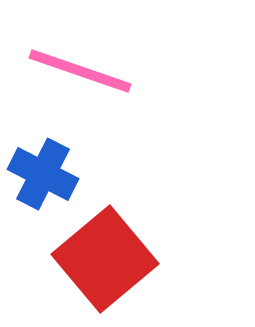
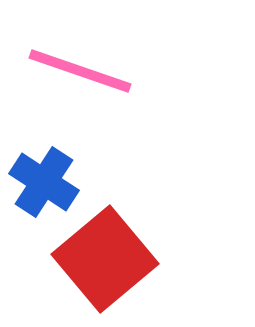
blue cross: moved 1 px right, 8 px down; rotated 6 degrees clockwise
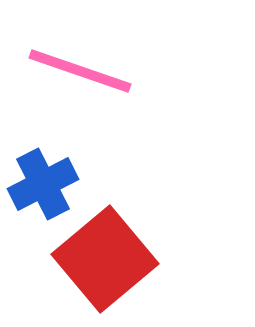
blue cross: moved 1 px left, 2 px down; rotated 30 degrees clockwise
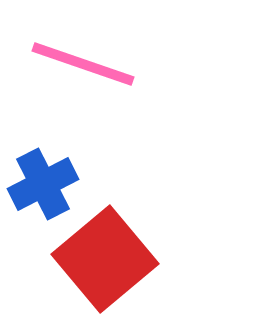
pink line: moved 3 px right, 7 px up
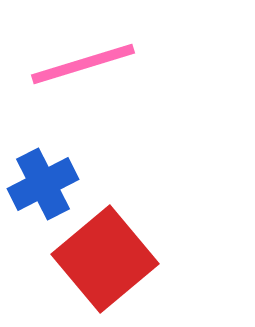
pink line: rotated 36 degrees counterclockwise
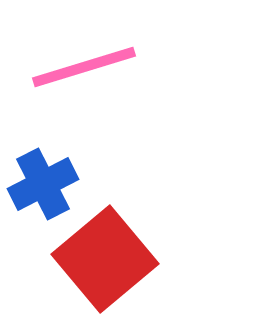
pink line: moved 1 px right, 3 px down
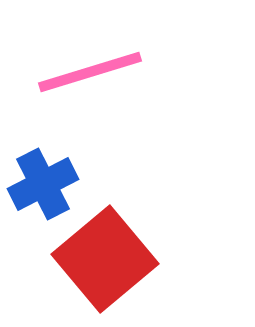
pink line: moved 6 px right, 5 px down
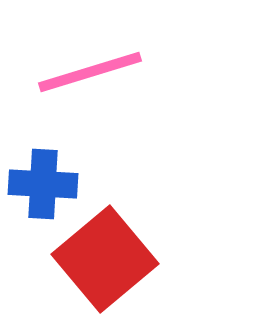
blue cross: rotated 30 degrees clockwise
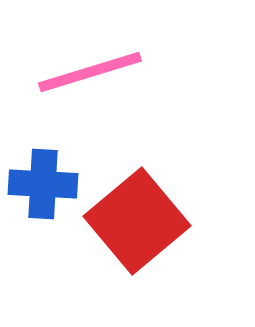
red square: moved 32 px right, 38 px up
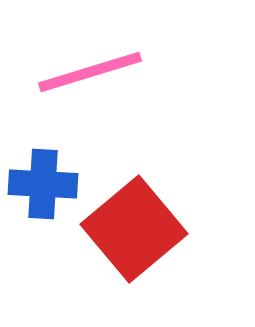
red square: moved 3 px left, 8 px down
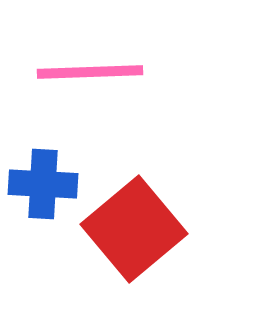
pink line: rotated 15 degrees clockwise
